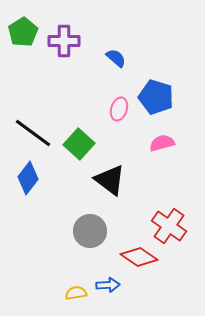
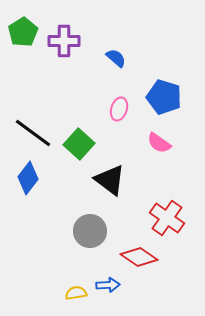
blue pentagon: moved 8 px right
pink semicircle: moved 3 px left; rotated 130 degrees counterclockwise
red cross: moved 2 px left, 8 px up
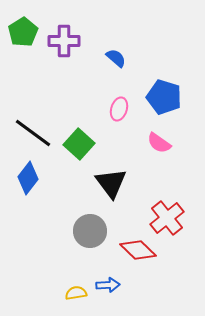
black triangle: moved 1 px right, 3 px down; rotated 16 degrees clockwise
red cross: rotated 16 degrees clockwise
red diamond: moved 1 px left, 7 px up; rotated 9 degrees clockwise
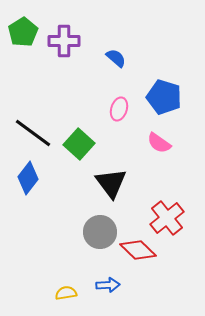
gray circle: moved 10 px right, 1 px down
yellow semicircle: moved 10 px left
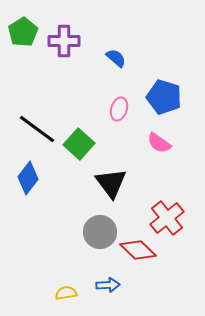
black line: moved 4 px right, 4 px up
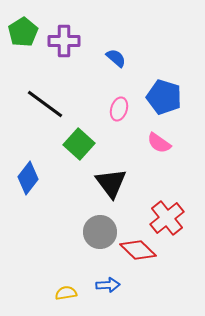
black line: moved 8 px right, 25 px up
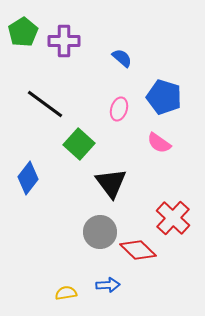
blue semicircle: moved 6 px right
red cross: moved 6 px right; rotated 8 degrees counterclockwise
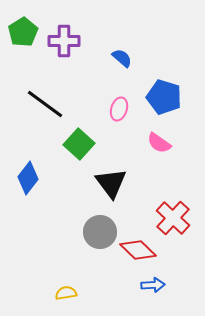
blue arrow: moved 45 px right
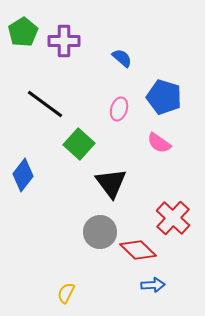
blue diamond: moved 5 px left, 3 px up
yellow semicircle: rotated 55 degrees counterclockwise
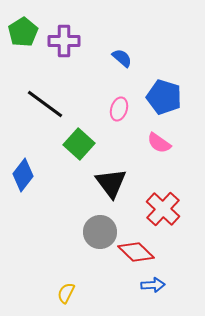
red cross: moved 10 px left, 9 px up
red diamond: moved 2 px left, 2 px down
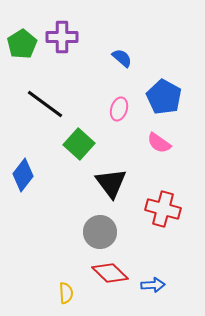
green pentagon: moved 1 px left, 12 px down
purple cross: moved 2 px left, 4 px up
blue pentagon: rotated 12 degrees clockwise
red cross: rotated 28 degrees counterclockwise
red diamond: moved 26 px left, 21 px down
yellow semicircle: rotated 150 degrees clockwise
